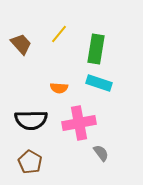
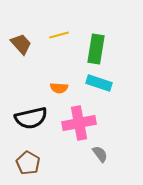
yellow line: moved 1 px down; rotated 36 degrees clockwise
black semicircle: moved 2 px up; rotated 12 degrees counterclockwise
gray semicircle: moved 1 px left, 1 px down
brown pentagon: moved 2 px left, 1 px down
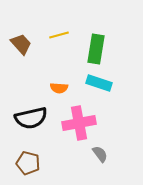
brown pentagon: rotated 15 degrees counterclockwise
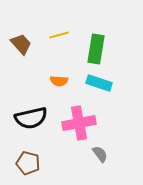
orange semicircle: moved 7 px up
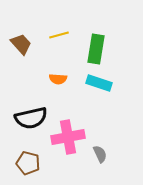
orange semicircle: moved 1 px left, 2 px up
pink cross: moved 11 px left, 14 px down
gray semicircle: rotated 12 degrees clockwise
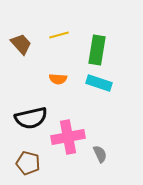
green rectangle: moved 1 px right, 1 px down
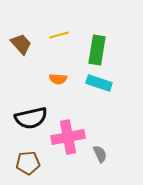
brown pentagon: rotated 20 degrees counterclockwise
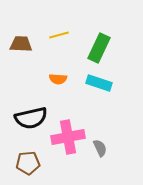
brown trapezoid: rotated 45 degrees counterclockwise
green rectangle: moved 2 px right, 2 px up; rotated 16 degrees clockwise
gray semicircle: moved 6 px up
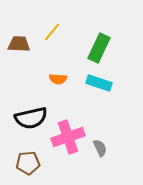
yellow line: moved 7 px left, 3 px up; rotated 36 degrees counterclockwise
brown trapezoid: moved 2 px left
pink cross: rotated 8 degrees counterclockwise
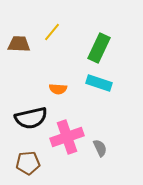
orange semicircle: moved 10 px down
pink cross: moved 1 px left
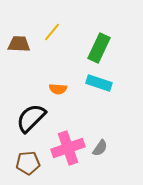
black semicircle: rotated 148 degrees clockwise
pink cross: moved 1 px right, 11 px down
gray semicircle: rotated 60 degrees clockwise
